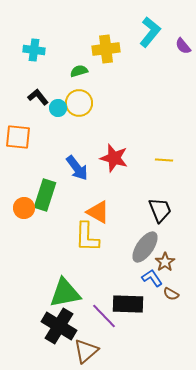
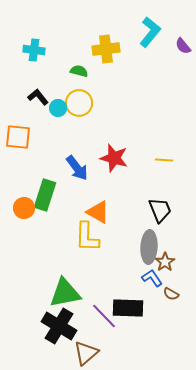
green semicircle: rotated 30 degrees clockwise
gray ellipse: moved 4 px right; rotated 32 degrees counterclockwise
black rectangle: moved 4 px down
brown triangle: moved 2 px down
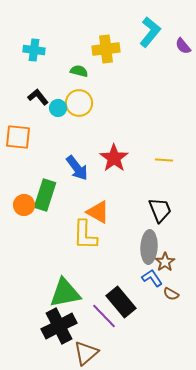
red star: rotated 20 degrees clockwise
orange circle: moved 3 px up
yellow L-shape: moved 2 px left, 2 px up
black rectangle: moved 7 px left, 6 px up; rotated 48 degrees clockwise
black cross: rotated 32 degrees clockwise
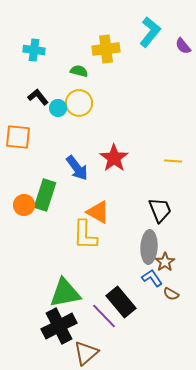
yellow line: moved 9 px right, 1 px down
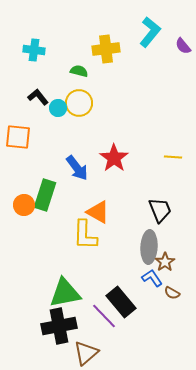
yellow line: moved 4 px up
brown semicircle: moved 1 px right, 1 px up
black cross: rotated 16 degrees clockwise
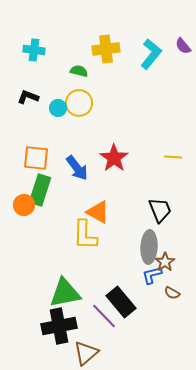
cyan L-shape: moved 1 px right, 22 px down
black L-shape: moved 10 px left; rotated 30 degrees counterclockwise
orange square: moved 18 px right, 21 px down
green rectangle: moved 5 px left, 5 px up
blue L-shape: moved 3 px up; rotated 70 degrees counterclockwise
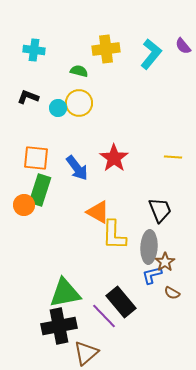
yellow L-shape: moved 29 px right
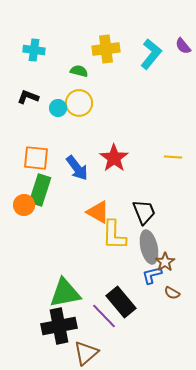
black trapezoid: moved 16 px left, 2 px down
gray ellipse: rotated 16 degrees counterclockwise
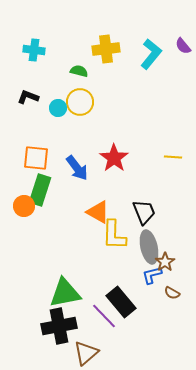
yellow circle: moved 1 px right, 1 px up
orange circle: moved 1 px down
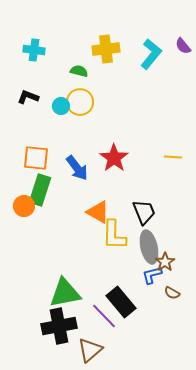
cyan circle: moved 3 px right, 2 px up
brown triangle: moved 4 px right, 3 px up
